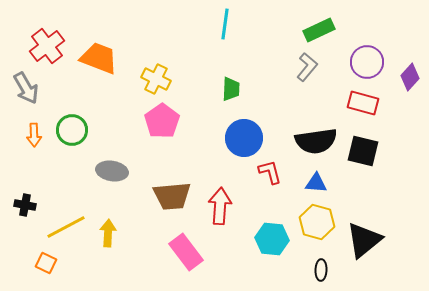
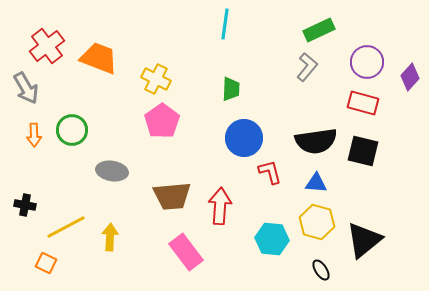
yellow arrow: moved 2 px right, 4 px down
black ellipse: rotated 35 degrees counterclockwise
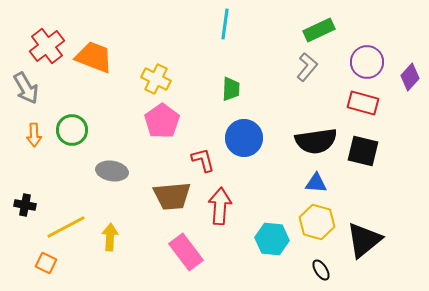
orange trapezoid: moved 5 px left, 1 px up
red L-shape: moved 67 px left, 12 px up
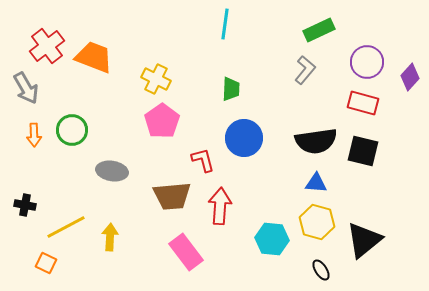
gray L-shape: moved 2 px left, 3 px down
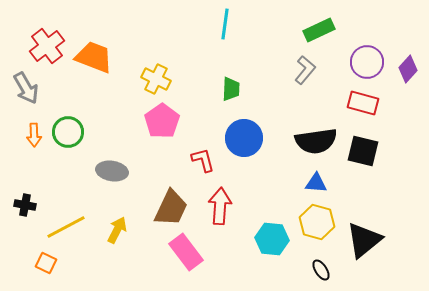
purple diamond: moved 2 px left, 8 px up
green circle: moved 4 px left, 2 px down
brown trapezoid: moved 1 px left, 12 px down; rotated 60 degrees counterclockwise
yellow arrow: moved 7 px right, 7 px up; rotated 24 degrees clockwise
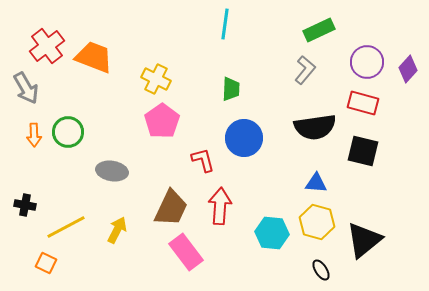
black semicircle: moved 1 px left, 14 px up
cyan hexagon: moved 6 px up
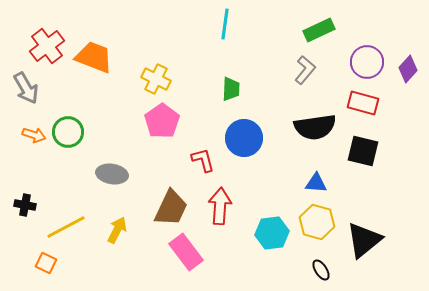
orange arrow: rotated 70 degrees counterclockwise
gray ellipse: moved 3 px down
cyan hexagon: rotated 12 degrees counterclockwise
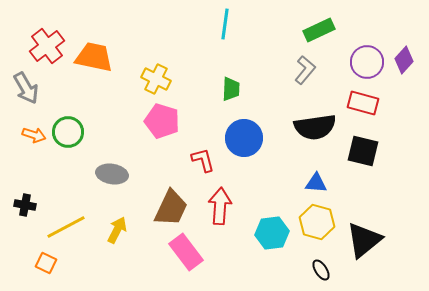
orange trapezoid: rotated 9 degrees counterclockwise
purple diamond: moved 4 px left, 9 px up
pink pentagon: rotated 20 degrees counterclockwise
